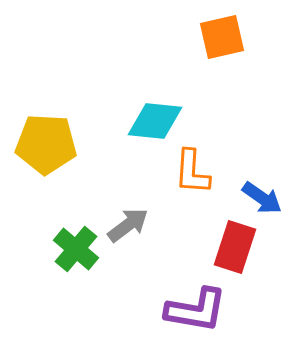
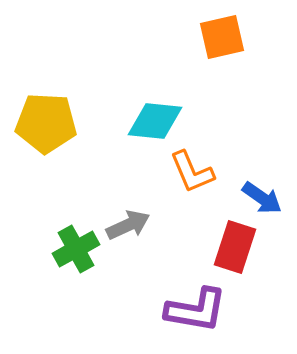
yellow pentagon: moved 21 px up
orange L-shape: rotated 27 degrees counterclockwise
gray arrow: rotated 12 degrees clockwise
green cross: rotated 21 degrees clockwise
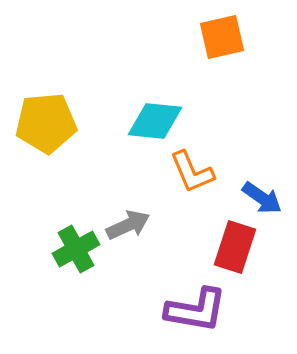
yellow pentagon: rotated 8 degrees counterclockwise
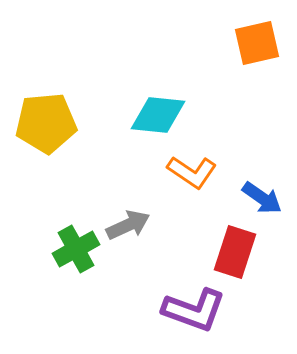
orange square: moved 35 px right, 6 px down
cyan diamond: moved 3 px right, 6 px up
orange L-shape: rotated 33 degrees counterclockwise
red rectangle: moved 5 px down
purple L-shape: moved 2 px left; rotated 10 degrees clockwise
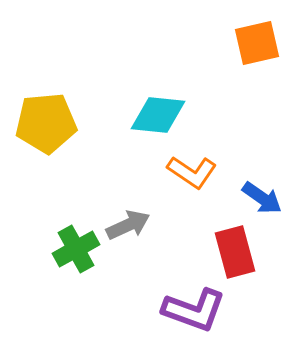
red rectangle: rotated 33 degrees counterclockwise
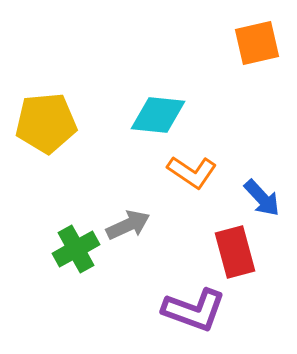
blue arrow: rotated 12 degrees clockwise
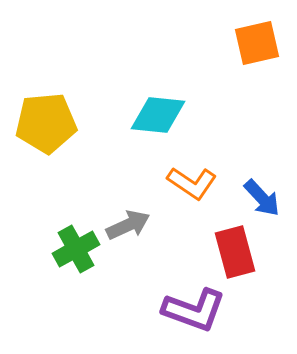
orange L-shape: moved 11 px down
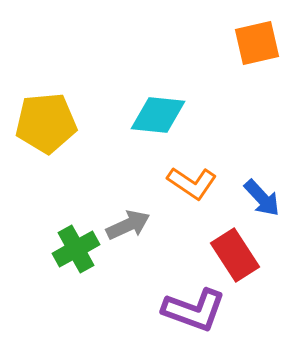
red rectangle: moved 3 px down; rotated 18 degrees counterclockwise
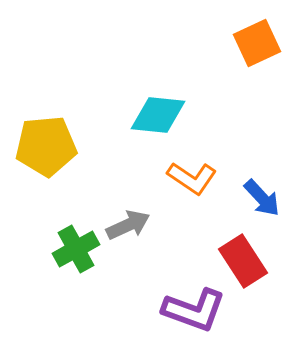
orange square: rotated 12 degrees counterclockwise
yellow pentagon: moved 23 px down
orange L-shape: moved 5 px up
red rectangle: moved 8 px right, 6 px down
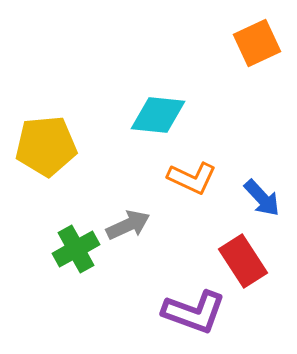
orange L-shape: rotated 9 degrees counterclockwise
purple L-shape: moved 2 px down
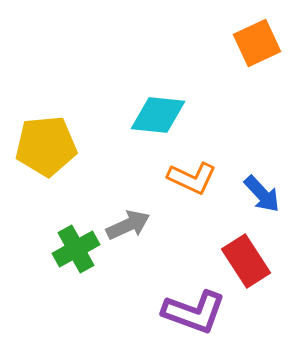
blue arrow: moved 4 px up
red rectangle: moved 3 px right
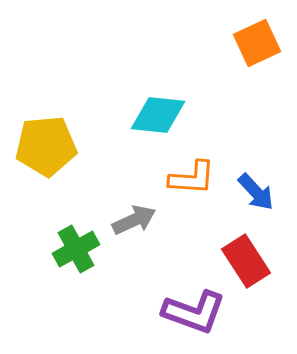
orange L-shape: rotated 21 degrees counterclockwise
blue arrow: moved 6 px left, 2 px up
gray arrow: moved 6 px right, 5 px up
